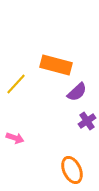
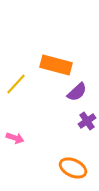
orange ellipse: moved 1 px right, 2 px up; rotated 40 degrees counterclockwise
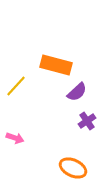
yellow line: moved 2 px down
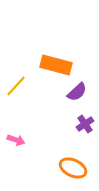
purple cross: moved 2 px left, 3 px down
pink arrow: moved 1 px right, 2 px down
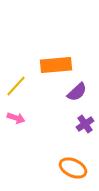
orange rectangle: rotated 20 degrees counterclockwise
pink arrow: moved 22 px up
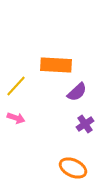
orange rectangle: rotated 8 degrees clockwise
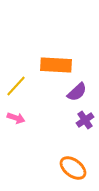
purple cross: moved 4 px up
orange ellipse: rotated 12 degrees clockwise
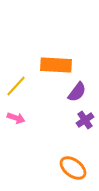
purple semicircle: rotated 10 degrees counterclockwise
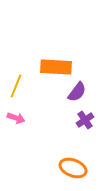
orange rectangle: moved 2 px down
yellow line: rotated 20 degrees counterclockwise
orange ellipse: rotated 16 degrees counterclockwise
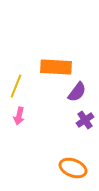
pink arrow: moved 3 px right, 2 px up; rotated 84 degrees clockwise
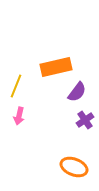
orange rectangle: rotated 16 degrees counterclockwise
orange ellipse: moved 1 px right, 1 px up
